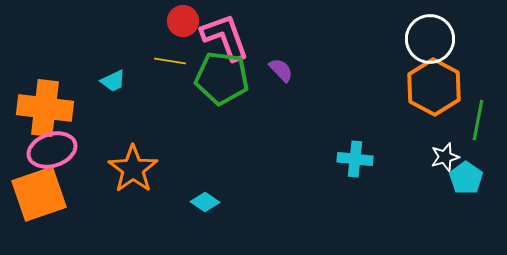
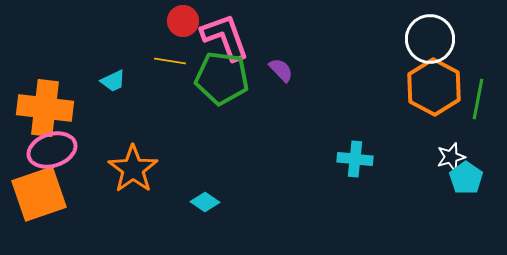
green line: moved 21 px up
white star: moved 6 px right
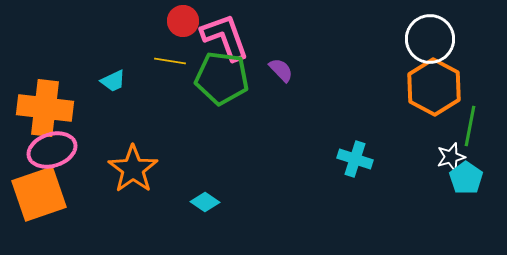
green line: moved 8 px left, 27 px down
cyan cross: rotated 12 degrees clockwise
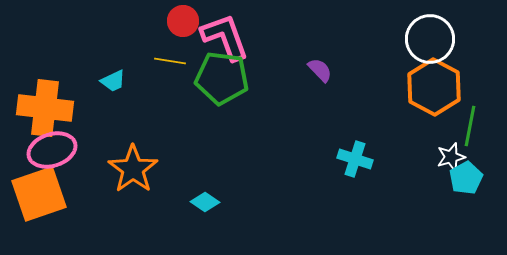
purple semicircle: moved 39 px right
cyan pentagon: rotated 8 degrees clockwise
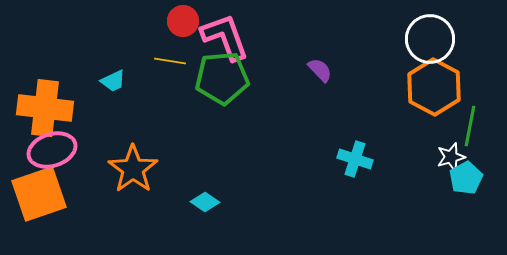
green pentagon: rotated 12 degrees counterclockwise
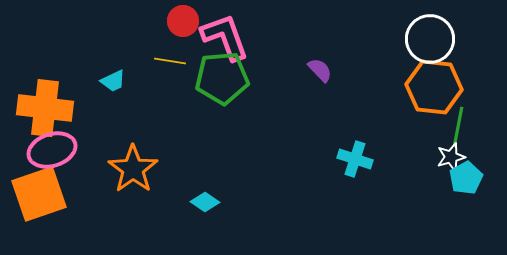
orange hexagon: rotated 22 degrees counterclockwise
green line: moved 12 px left, 1 px down
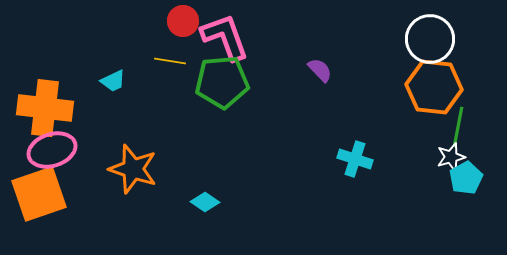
green pentagon: moved 4 px down
orange star: rotated 18 degrees counterclockwise
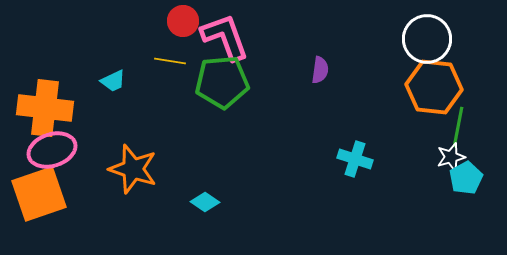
white circle: moved 3 px left
purple semicircle: rotated 52 degrees clockwise
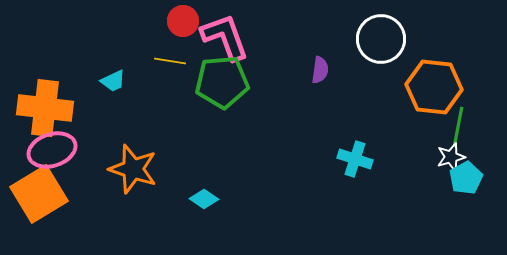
white circle: moved 46 px left
orange square: rotated 12 degrees counterclockwise
cyan diamond: moved 1 px left, 3 px up
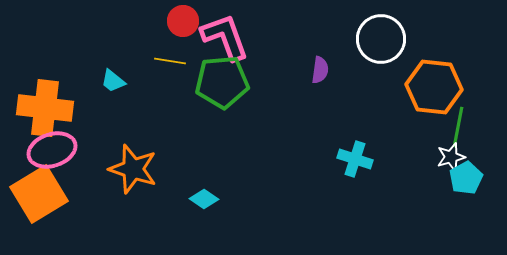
cyan trapezoid: rotated 64 degrees clockwise
